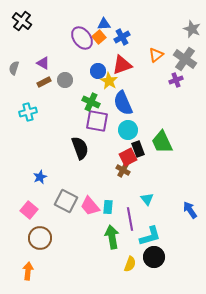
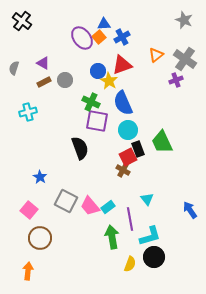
gray star: moved 8 px left, 9 px up
blue star: rotated 16 degrees counterclockwise
cyan rectangle: rotated 48 degrees clockwise
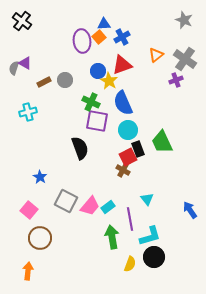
purple ellipse: moved 3 px down; rotated 30 degrees clockwise
purple triangle: moved 18 px left
pink trapezoid: rotated 100 degrees counterclockwise
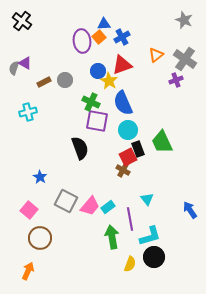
orange arrow: rotated 18 degrees clockwise
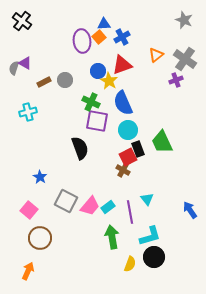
purple line: moved 7 px up
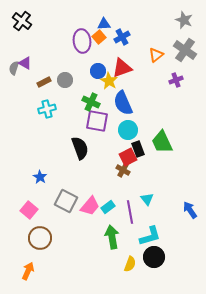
gray cross: moved 9 px up
red triangle: moved 3 px down
cyan cross: moved 19 px right, 3 px up
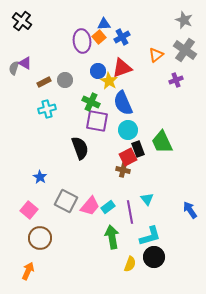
brown cross: rotated 16 degrees counterclockwise
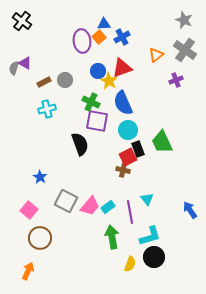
black semicircle: moved 4 px up
